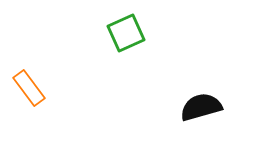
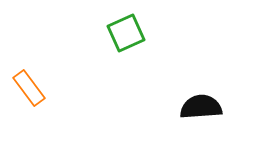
black semicircle: rotated 12 degrees clockwise
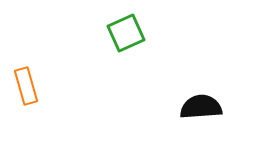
orange rectangle: moved 3 px left, 2 px up; rotated 21 degrees clockwise
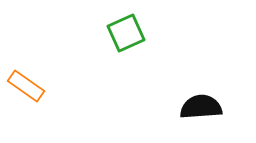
orange rectangle: rotated 39 degrees counterclockwise
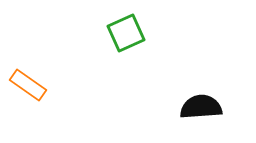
orange rectangle: moved 2 px right, 1 px up
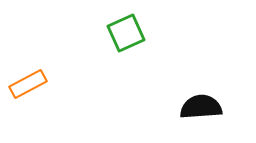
orange rectangle: moved 1 px up; rotated 63 degrees counterclockwise
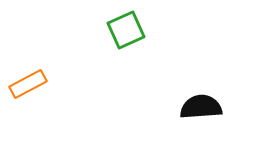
green square: moved 3 px up
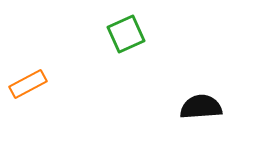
green square: moved 4 px down
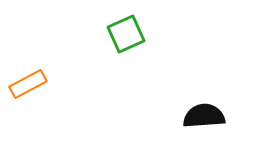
black semicircle: moved 3 px right, 9 px down
